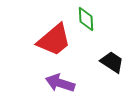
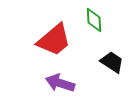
green diamond: moved 8 px right, 1 px down
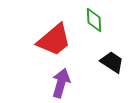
purple arrow: moved 1 px right; rotated 88 degrees clockwise
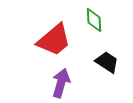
black trapezoid: moved 5 px left
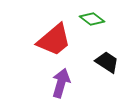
green diamond: moved 2 px left, 1 px up; rotated 50 degrees counterclockwise
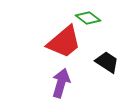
green diamond: moved 4 px left, 1 px up
red trapezoid: moved 10 px right, 2 px down
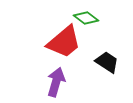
green diamond: moved 2 px left
purple arrow: moved 5 px left, 1 px up
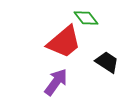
green diamond: rotated 15 degrees clockwise
purple arrow: rotated 20 degrees clockwise
